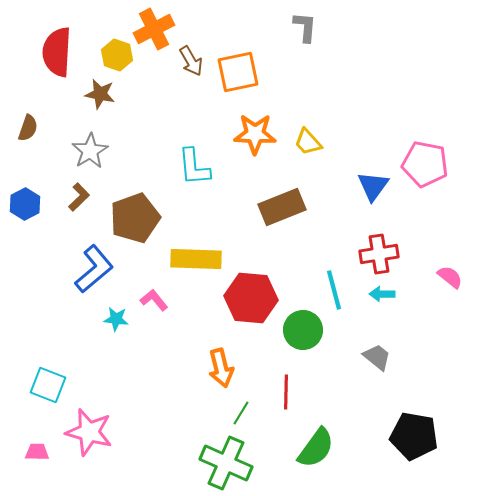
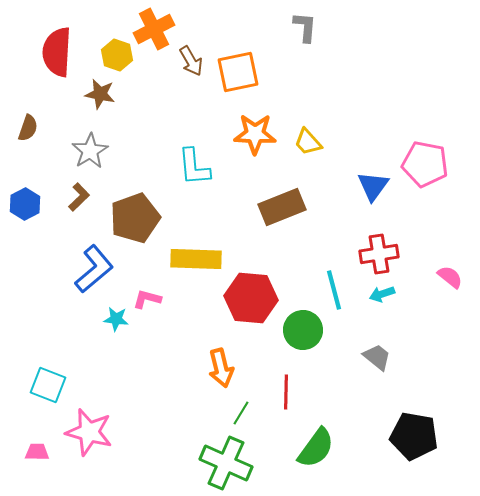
cyan arrow: rotated 20 degrees counterclockwise
pink L-shape: moved 7 px left, 1 px up; rotated 36 degrees counterclockwise
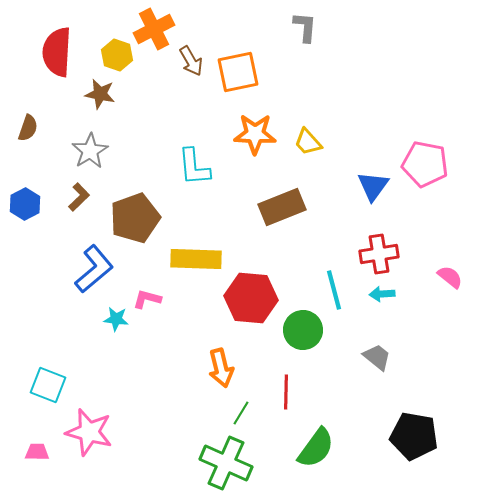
cyan arrow: rotated 15 degrees clockwise
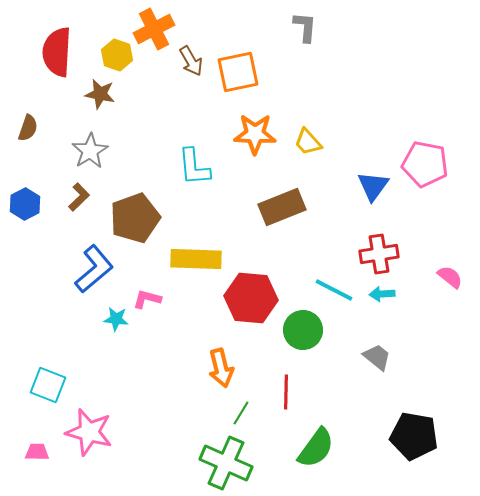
cyan line: rotated 48 degrees counterclockwise
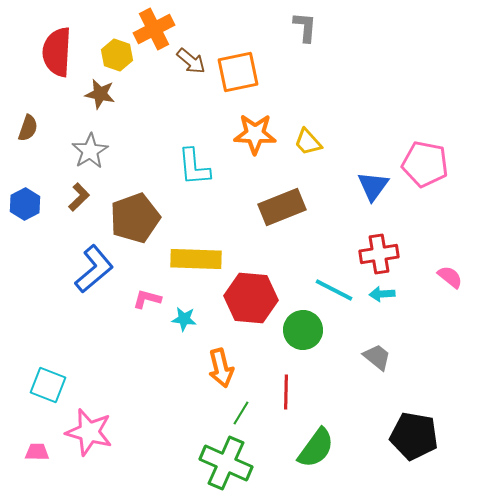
brown arrow: rotated 20 degrees counterclockwise
cyan star: moved 68 px right
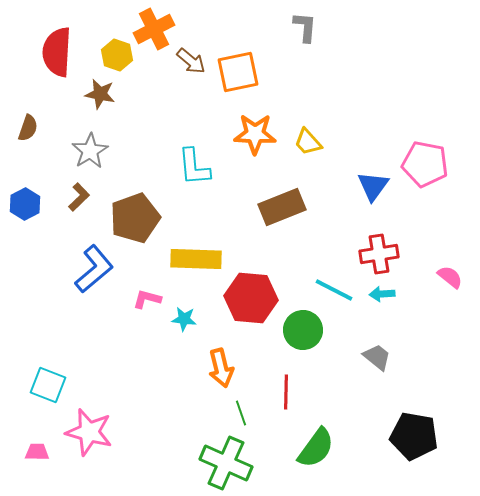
green line: rotated 50 degrees counterclockwise
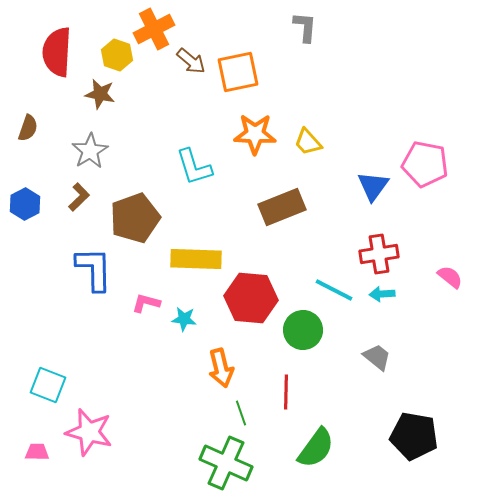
cyan L-shape: rotated 12 degrees counterclockwise
blue L-shape: rotated 51 degrees counterclockwise
pink L-shape: moved 1 px left, 4 px down
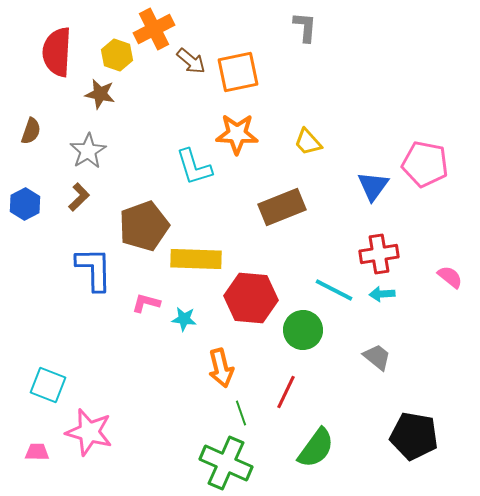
brown semicircle: moved 3 px right, 3 px down
orange star: moved 18 px left
gray star: moved 2 px left
brown pentagon: moved 9 px right, 8 px down
red line: rotated 24 degrees clockwise
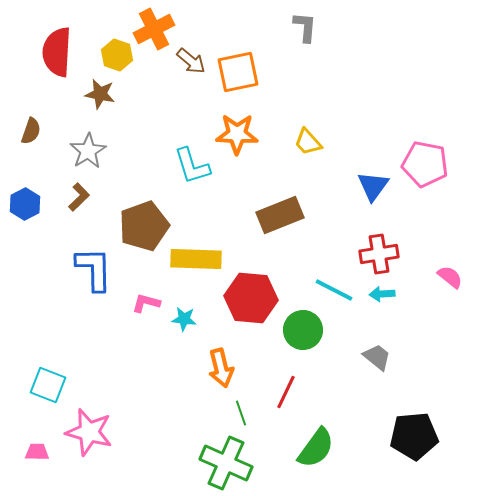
cyan L-shape: moved 2 px left, 1 px up
brown rectangle: moved 2 px left, 8 px down
black pentagon: rotated 15 degrees counterclockwise
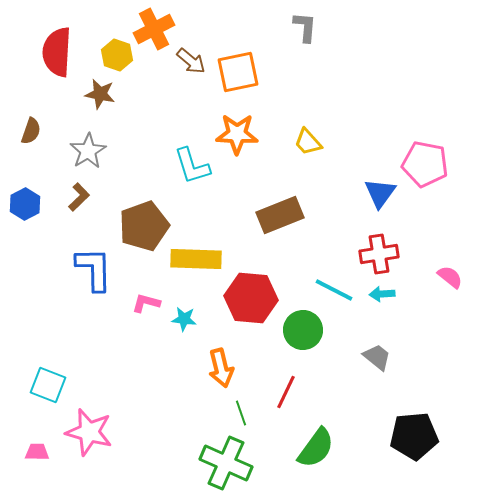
blue triangle: moved 7 px right, 7 px down
